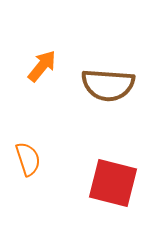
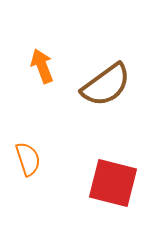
orange arrow: rotated 60 degrees counterclockwise
brown semicircle: moved 2 px left; rotated 40 degrees counterclockwise
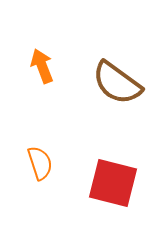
brown semicircle: moved 11 px right, 2 px up; rotated 72 degrees clockwise
orange semicircle: moved 12 px right, 4 px down
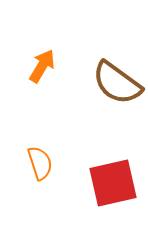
orange arrow: rotated 52 degrees clockwise
red square: rotated 27 degrees counterclockwise
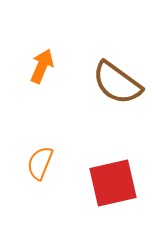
orange arrow: rotated 8 degrees counterclockwise
orange semicircle: rotated 140 degrees counterclockwise
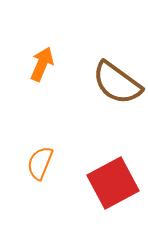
orange arrow: moved 2 px up
red square: rotated 15 degrees counterclockwise
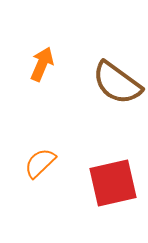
orange semicircle: rotated 24 degrees clockwise
red square: rotated 15 degrees clockwise
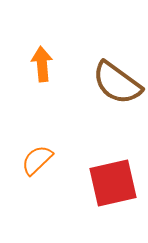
orange arrow: rotated 28 degrees counterclockwise
orange semicircle: moved 3 px left, 3 px up
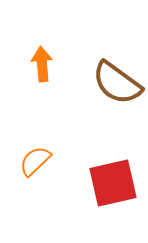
orange semicircle: moved 2 px left, 1 px down
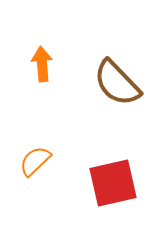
brown semicircle: rotated 10 degrees clockwise
